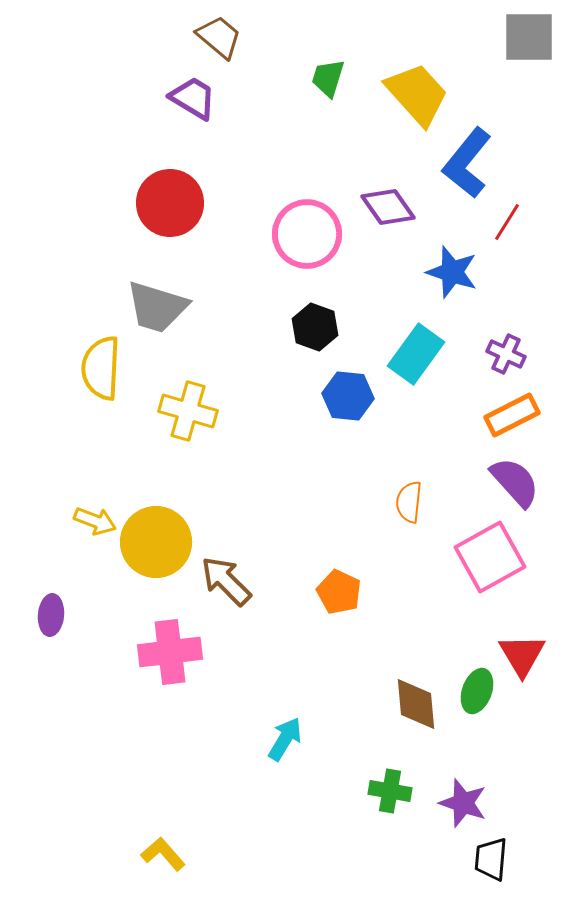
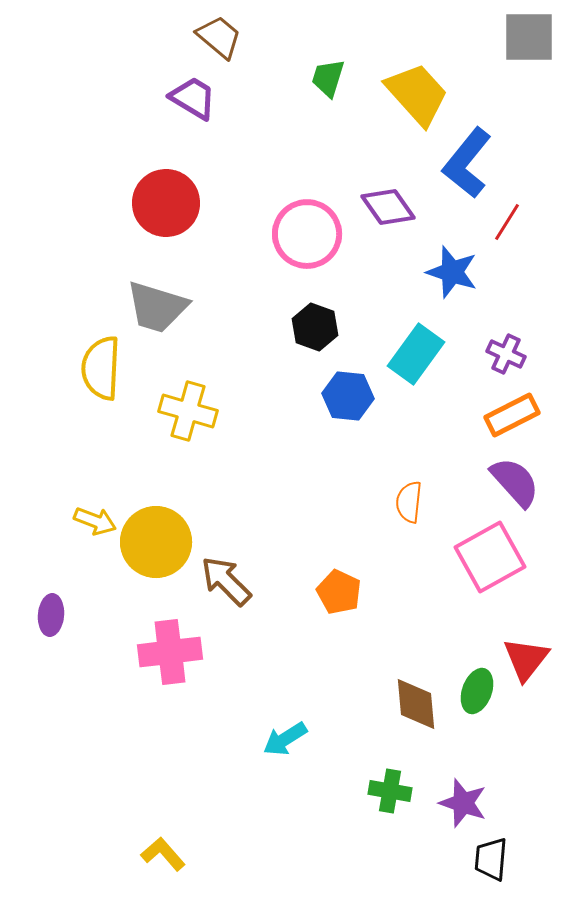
red circle: moved 4 px left
red triangle: moved 4 px right, 4 px down; rotated 9 degrees clockwise
cyan arrow: rotated 153 degrees counterclockwise
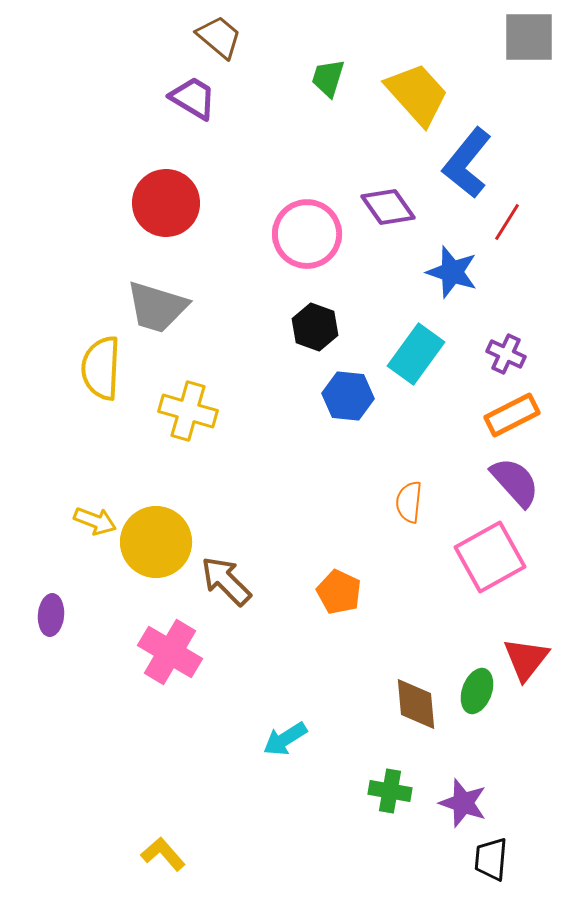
pink cross: rotated 38 degrees clockwise
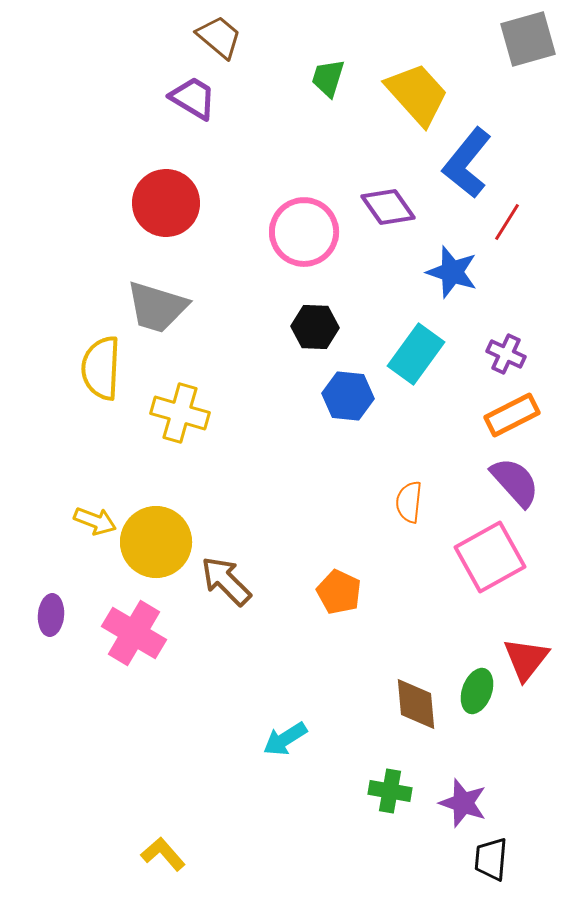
gray square: moved 1 px left, 2 px down; rotated 16 degrees counterclockwise
pink circle: moved 3 px left, 2 px up
black hexagon: rotated 18 degrees counterclockwise
yellow cross: moved 8 px left, 2 px down
pink cross: moved 36 px left, 19 px up
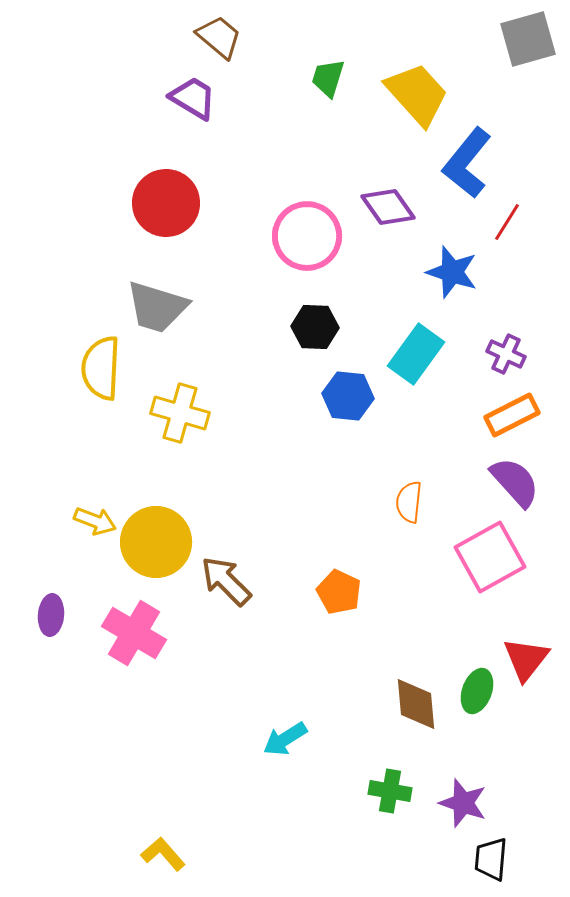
pink circle: moved 3 px right, 4 px down
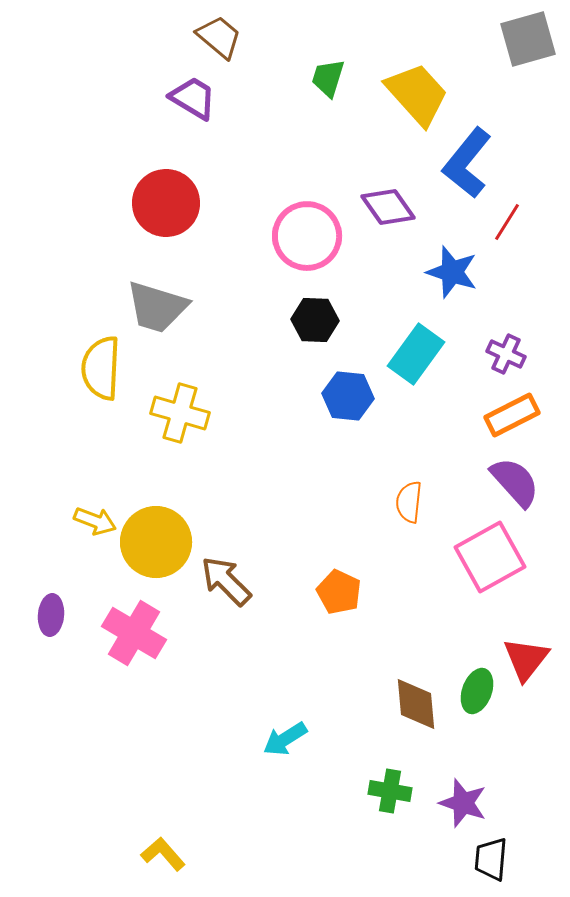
black hexagon: moved 7 px up
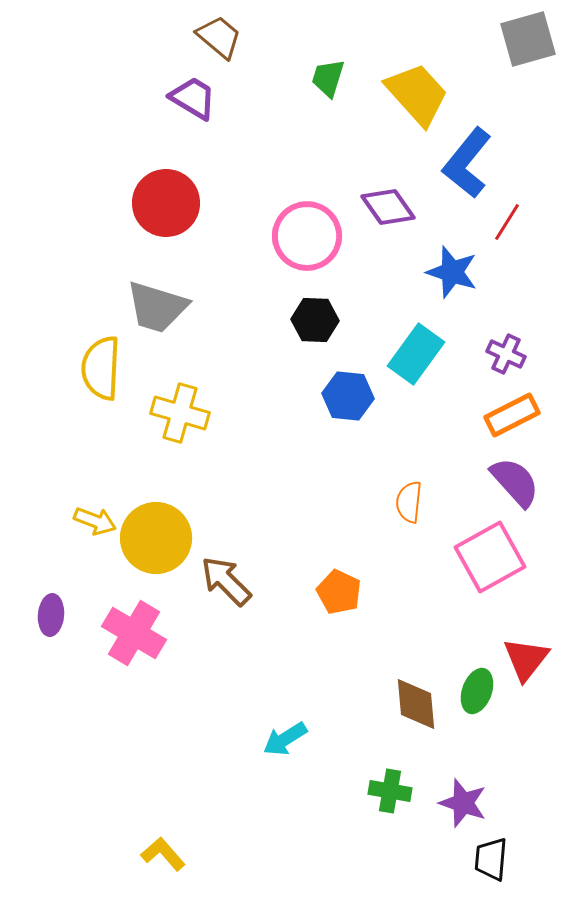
yellow circle: moved 4 px up
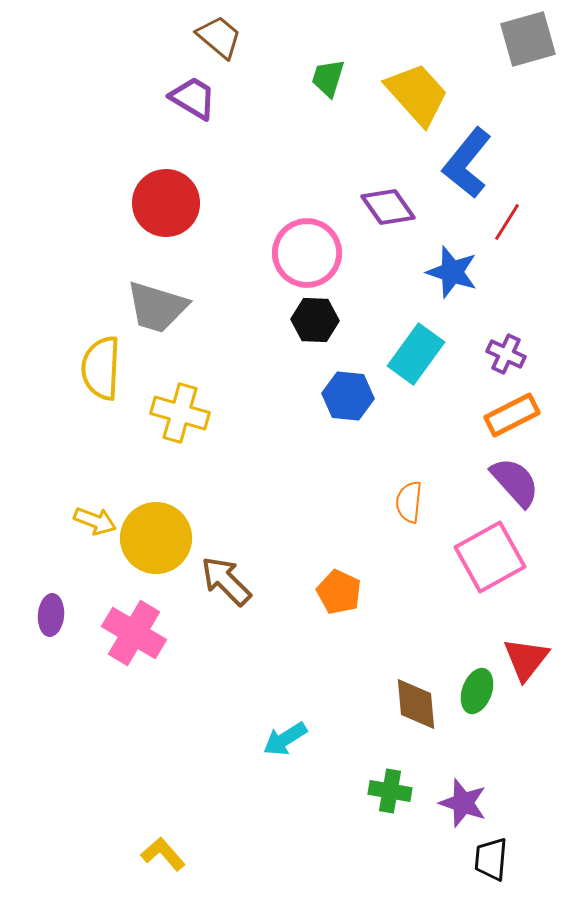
pink circle: moved 17 px down
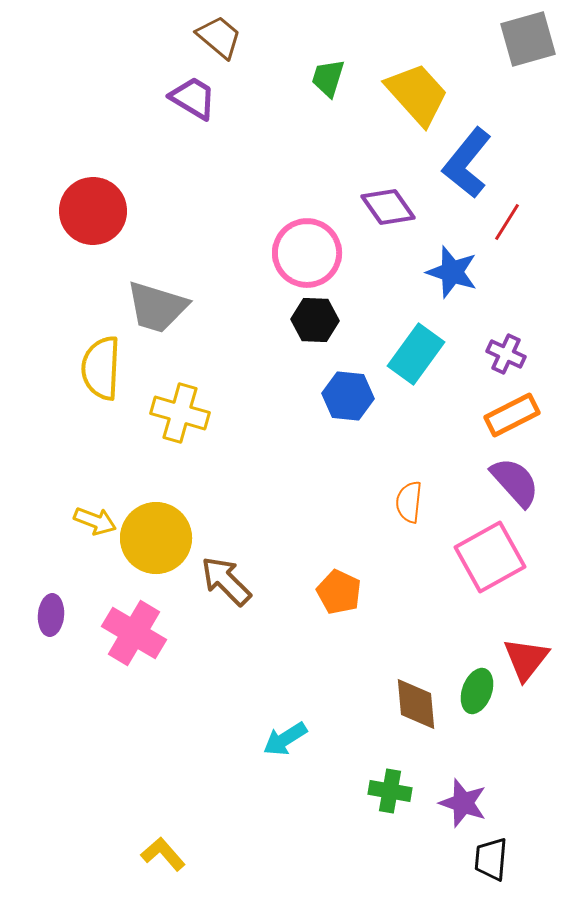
red circle: moved 73 px left, 8 px down
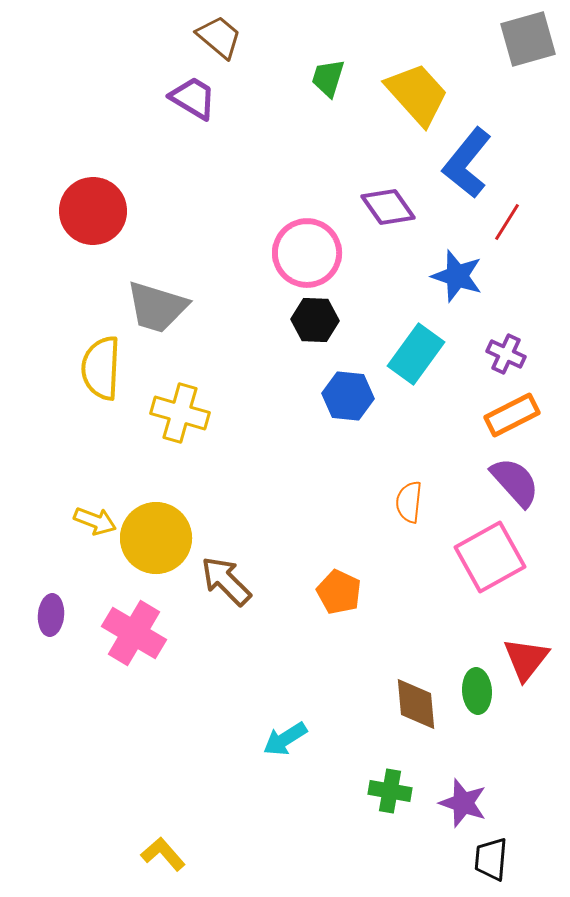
blue star: moved 5 px right, 4 px down
green ellipse: rotated 24 degrees counterclockwise
